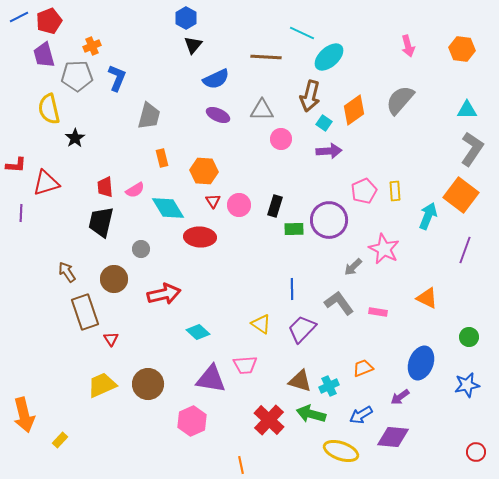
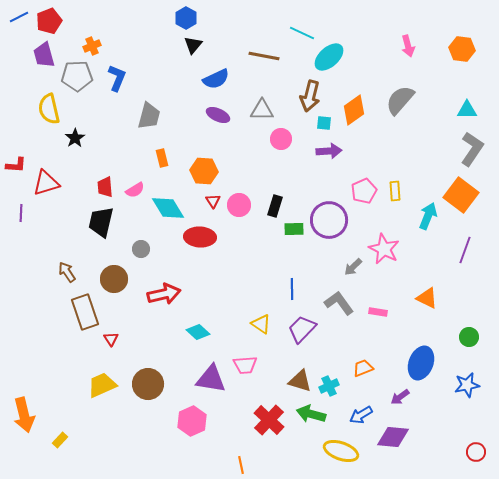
brown line at (266, 57): moved 2 px left, 1 px up; rotated 8 degrees clockwise
cyan square at (324, 123): rotated 28 degrees counterclockwise
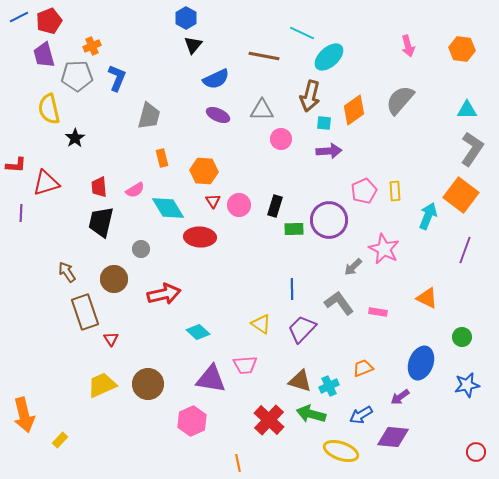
red trapezoid at (105, 187): moved 6 px left
green circle at (469, 337): moved 7 px left
orange line at (241, 465): moved 3 px left, 2 px up
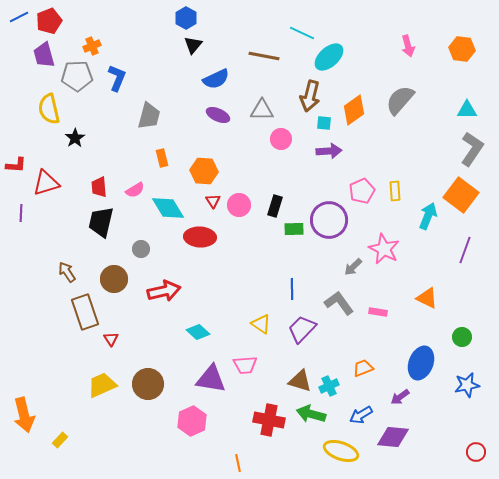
pink pentagon at (364, 191): moved 2 px left
red arrow at (164, 294): moved 3 px up
red cross at (269, 420): rotated 32 degrees counterclockwise
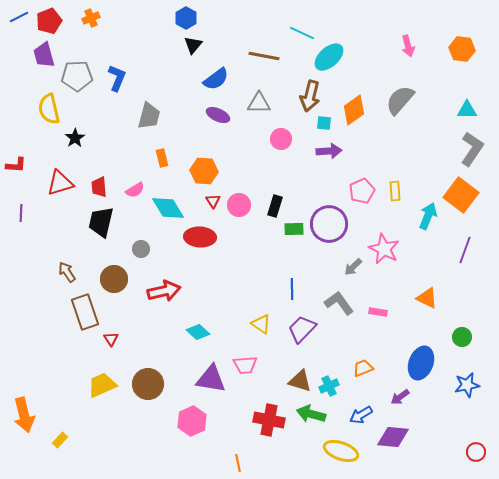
orange cross at (92, 46): moved 1 px left, 28 px up
blue semicircle at (216, 79): rotated 12 degrees counterclockwise
gray triangle at (262, 110): moved 3 px left, 7 px up
red triangle at (46, 183): moved 14 px right
purple circle at (329, 220): moved 4 px down
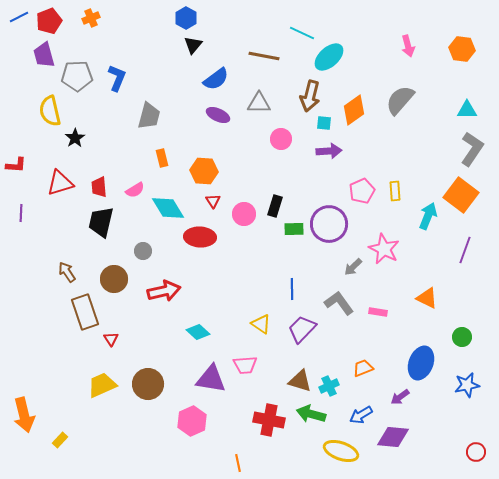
yellow semicircle at (49, 109): moved 1 px right, 2 px down
pink circle at (239, 205): moved 5 px right, 9 px down
gray circle at (141, 249): moved 2 px right, 2 px down
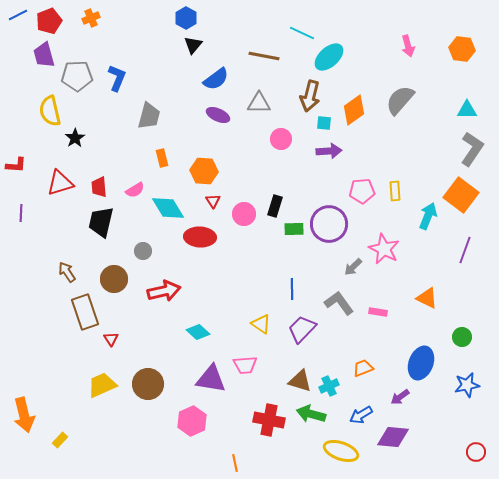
blue line at (19, 17): moved 1 px left, 2 px up
pink pentagon at (362, 191): rotated 20 degrees clockwise
orange line at (238, 463): moved 3 px left
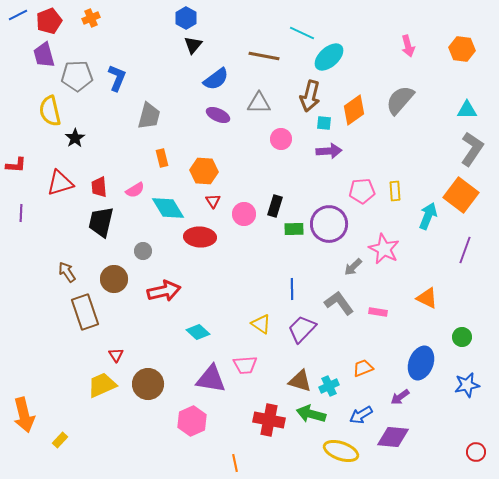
red triangle at (111, 339): moved 5 px right, 16 px down
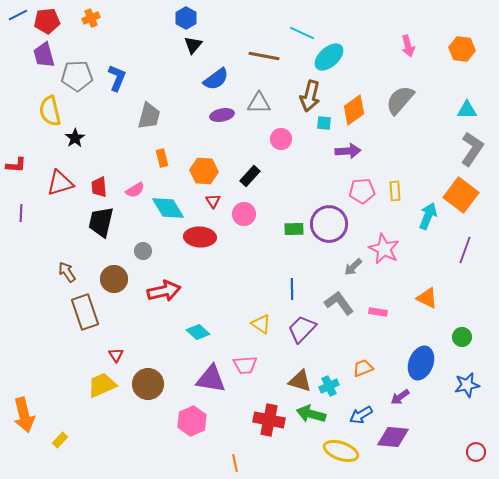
red pentagon at (49, 21): moved 2 px left; rotated 15 degrees clockwise
purple ellipse at (218, 115): moved 4 px right; rotated 35 degrees counterclockwise
purple arrow at (329, 151): moved 19 px right
black rectangle at (275, 206): moved 25 px left, 30 px up; rotated 25 degrees clockwise
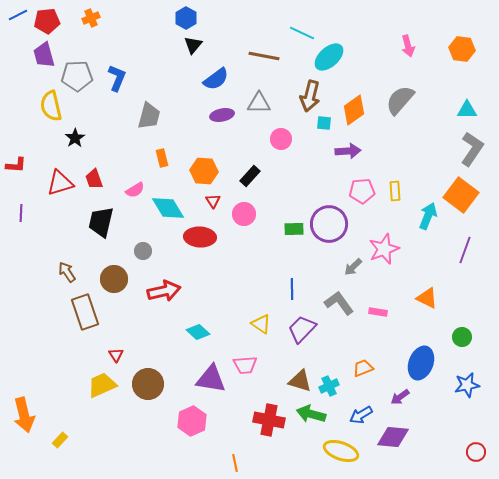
yellow semicircle at (50, 111): moved 1 px right, 5 px up
red trapezoid at (99, 187): moved 5 px left, 8 px up; rotated 15 degrees counterclockwise
pink star at (384, 249): rotated 24 degrees clockwise
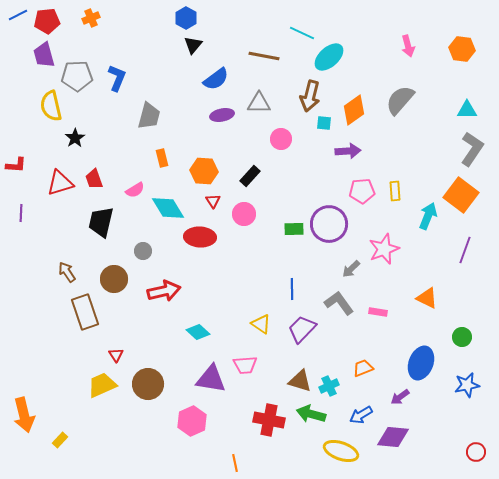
gray arrow at (353, 267): moved 2 px left, 2 px down
